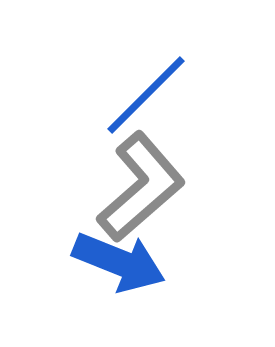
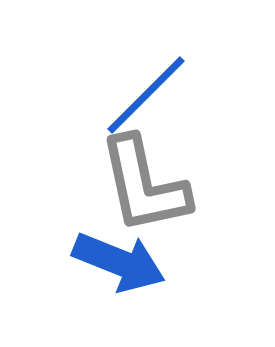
gray L-shape: moved 3 px right, 2 px up; rotated 119 degrees clockwise
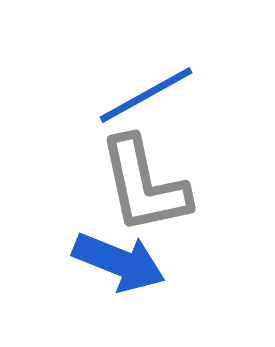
blue line: rotated 16 degrees clockwise
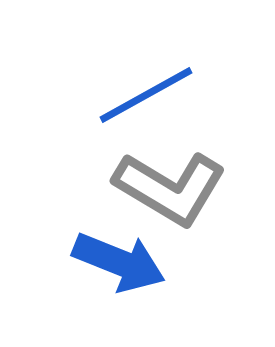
gray L-shape: moved 26 px right, 3 px down; rotated 47 degrees counterclockwise
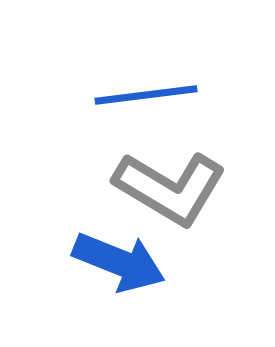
blue line: rotated 22 degrees clockwise
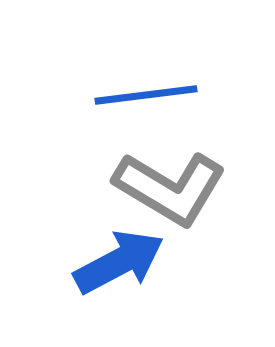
blue arrow: rotated 50 degrees counterclockwise
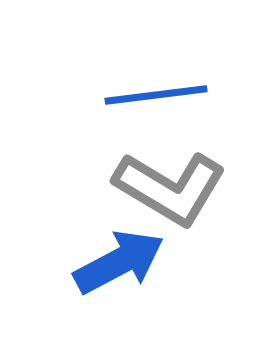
blue line: moved 10 px right
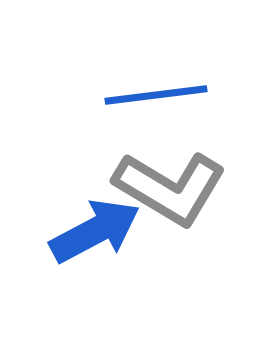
blue arrow: moved 24 px left, 31 px up
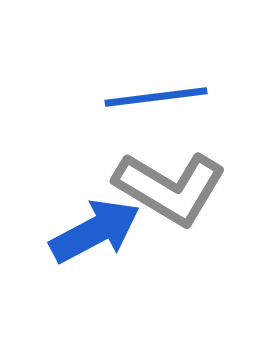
blue line: moved 2 px down
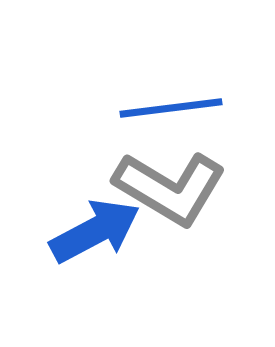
blue line: moved 15 px right, 11 px down
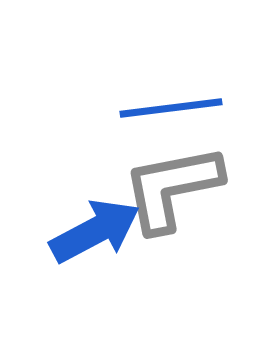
gray L-shape: moved 2 px right; rotated 138 degrees clockwise
